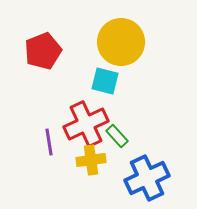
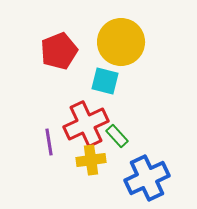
red pentagon: moved 16 px right
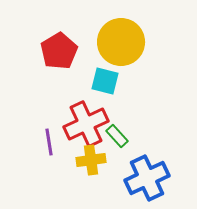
red pentagon: rotated 9 degrees counterclockwise
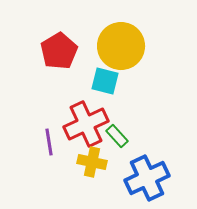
yellow circle: moved 4 px down
yellow cross: moved 1 px right, 2 px down; rotated 20 degrees clockwise
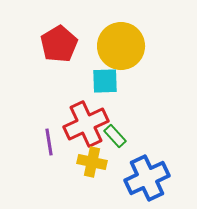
red pentagon: moved 7 px up
cyan square: rotated 16 degrees counterclockwise
green rectangle: moved 2 px left
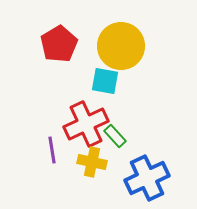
cyan square: rotated 12 degrees clockwise
purple line: moved 3 px right, 8 px down
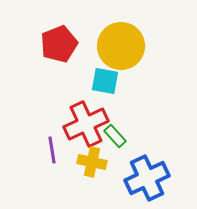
red pentagon: rotated 9 degrees clockwise
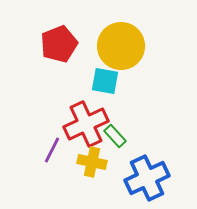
purple line: rotated 36 degrees clockwise
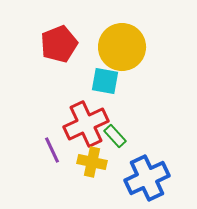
yellow circle: moved 1 px right, 1 px down
purple line: rotated 52 degrees counterclockwise
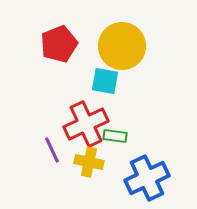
yellow circle: moved 1 px up
green rectangle: rotated 40 degrees counterclockwise
yellow cross: moved 3 px left
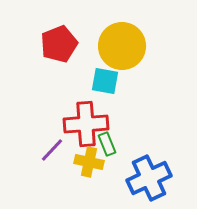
red cross: rotated 21 degrees clockwise
green rectangle: moved 8 px left, 8 px down; rotated 60 degrees clockwise
purple line: rotated 68 degrees clockwise
blue cross: moved 2 px right
